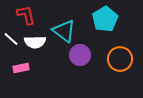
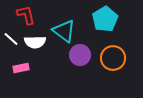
orange circle: moved 7 px left, 1 px up
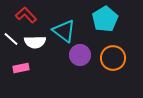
red L-shape: rotated 30 degrees counterclockwise
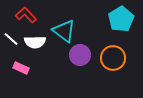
cyan pentagon: moved 16 px right
pink rectangle: rotated 35 degrees clockwise
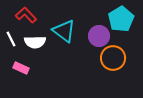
white line: rotated 21 degrees clockwise
purple circle: moved 19 px right, 19 px up
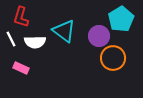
red L-shape: moved 5 px left, 2 px down; rotated 120 degrees counterclockwise
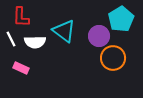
red L-shape: rotated 15 degrees counterclockwise
